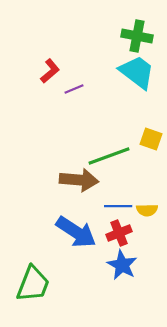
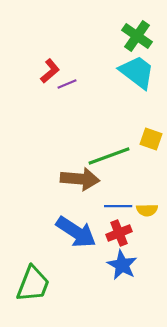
green cross: rotated 24 degrees clockwise
purple line: moved 7 px left, 5 px up
brown arrow: moved 1 px right, 1 px up
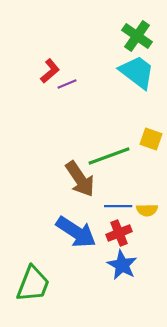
brown arrow: rotated 51 degrees clockwise
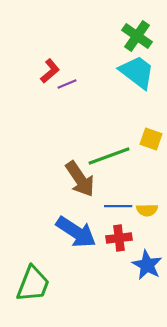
red cross: moved 5 px down; rotated 15 degrees clockwise
blue star: moved 25 px right
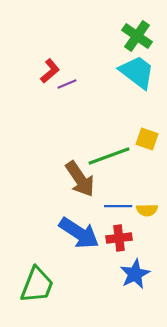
yellow square: moved 4 px left
blue arrow: moved 3 px right, 1 px down
blue star: moved 12 px left, 9 px down; rotated 16 degrees clockwise
green trapezoid: moved 4 px right, 1 px down
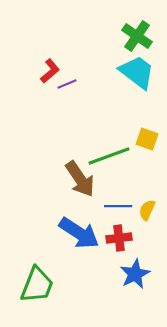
yellow semicircle: rotated 115 degrees clockwise
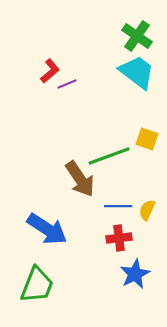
blue arrow: moved 32 px left, 4 px up
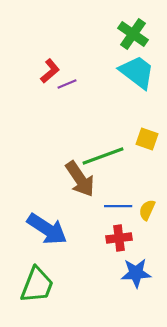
green cross: moved 4 px left, 2 px up
green line: moved 6 px left
blue star: moved 1 px right, 1 px up; rotated 24 degrees clockwise
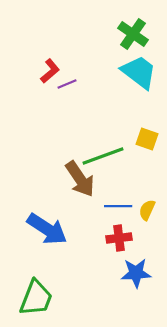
cyan trapezoid: moved 2 px right
green trapezoid: moved 1 px left, 13 px down
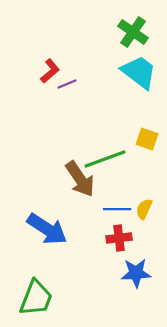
green cross: moved 2 px up
green line: moved 2 px right, 3 px down
blue line: moved 1 px left, 3 px down
yellow semicircle: moved 3 px left, 1 px up
